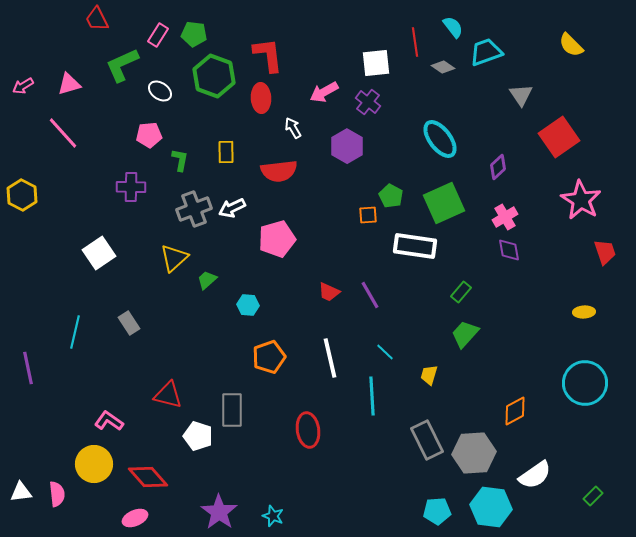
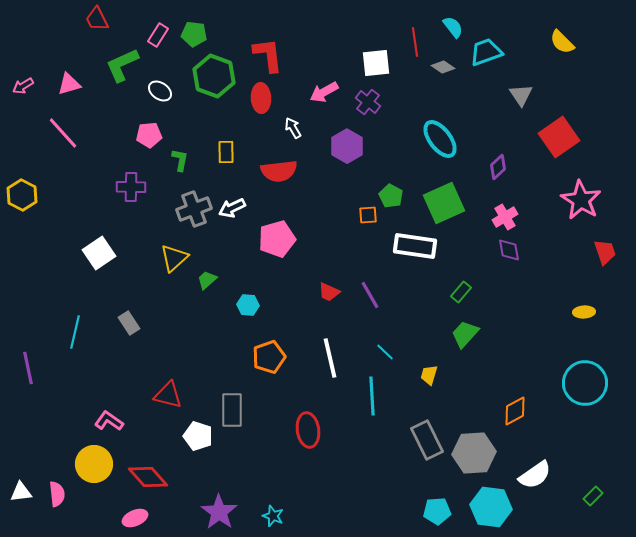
yellow semicircle at (571, 45): moved 9 px left, 3 px up
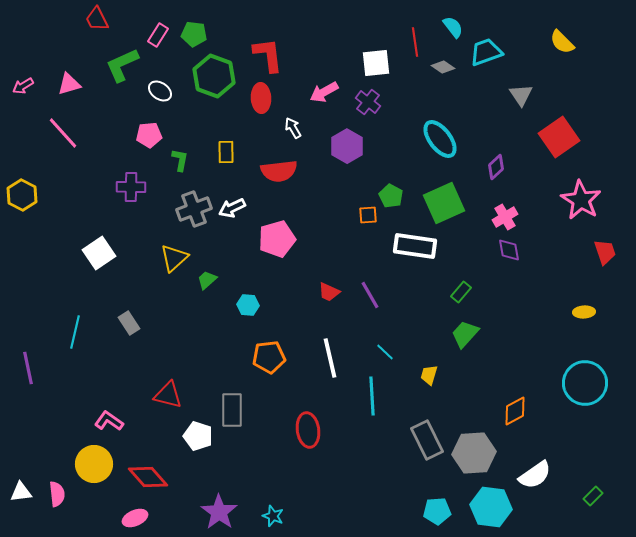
purple diamond at (498, 167): moved 2 px left
orange pentagon at (269, 357): rotated 12 degrees clockwise
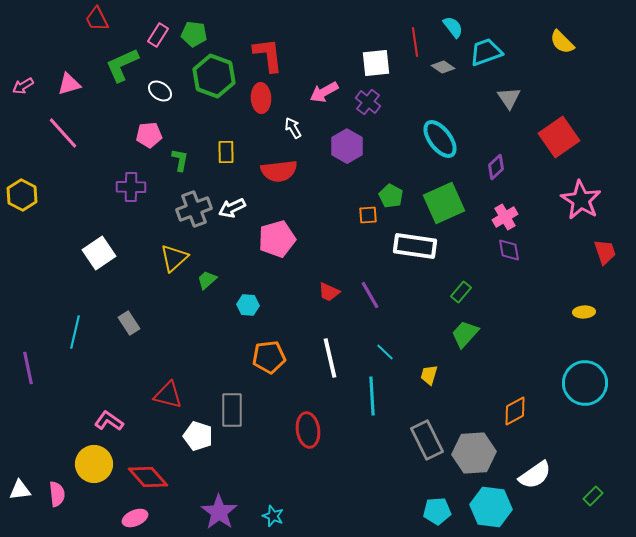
gray triangle at (521, 95): moved 12 px left, 3 px down
white triangle at (21, 492): moved 1 px left, 2 px up
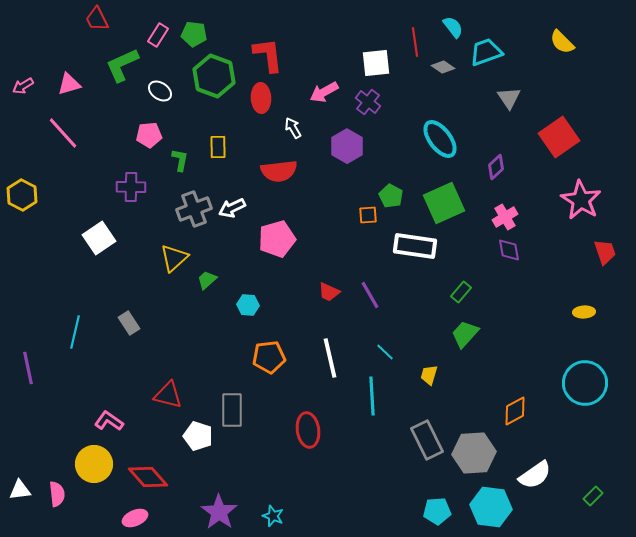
yellow rectangle at (226, 152): moved 8 px left, 5 px up
white square at (99, 253): moved 15 px up
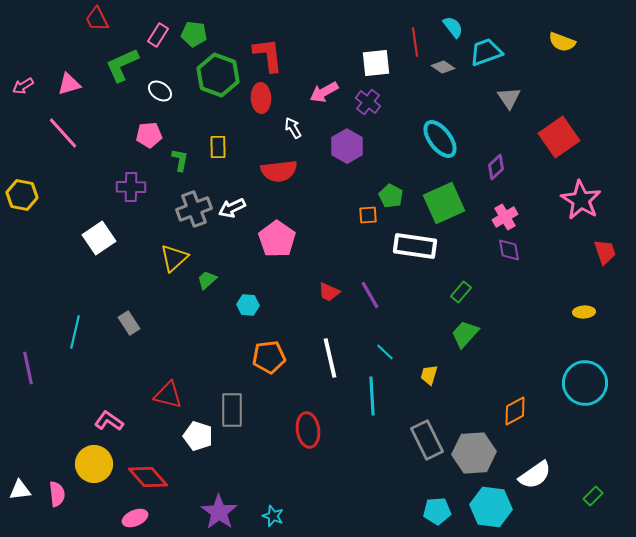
yellow semicircle at (562, 42): rotated 24 degrees counterclockwise
green hexagon at (214, 76): moved 4 px right, 1 px up
yellow hexagon at (22, 195): rotated 16 degrees counterclockwise
pink pentagon at (277, 239): rotated 21 degrees counterclockwise
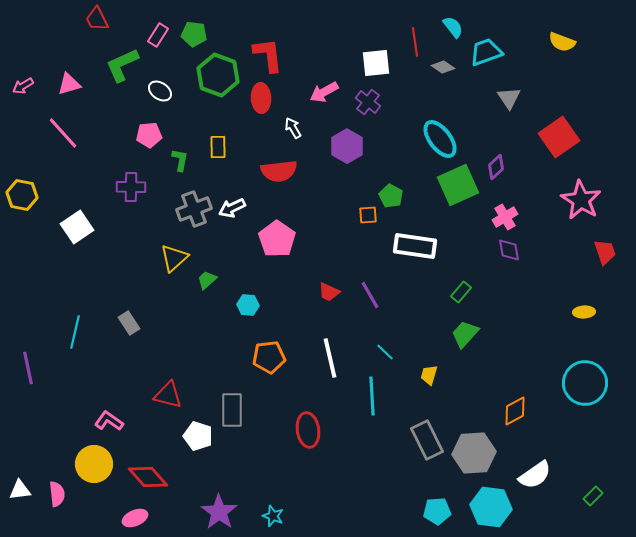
green square at (444, 203): moved 14 px right, 18 px up
white square at (99, 238): moved 22 px left, 11 px up
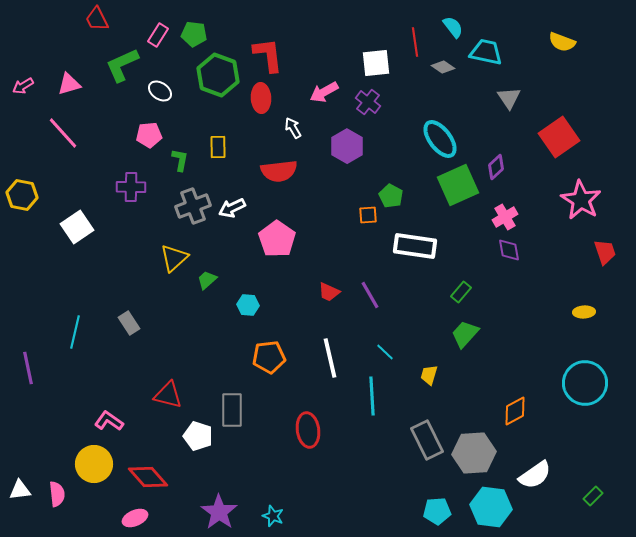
cyan trapezoid at (486, 52): rotated 32 degrees clockwise
gray cross at (194, 209): moved 1 px left, 3 px up
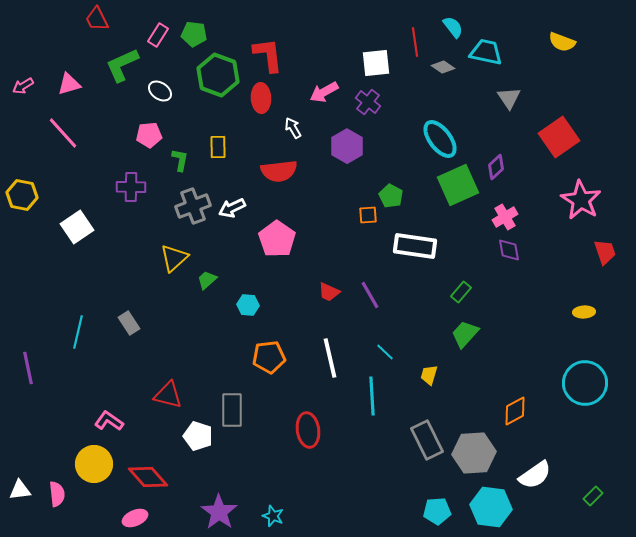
cyan line at (75, 332): moved 3 px right
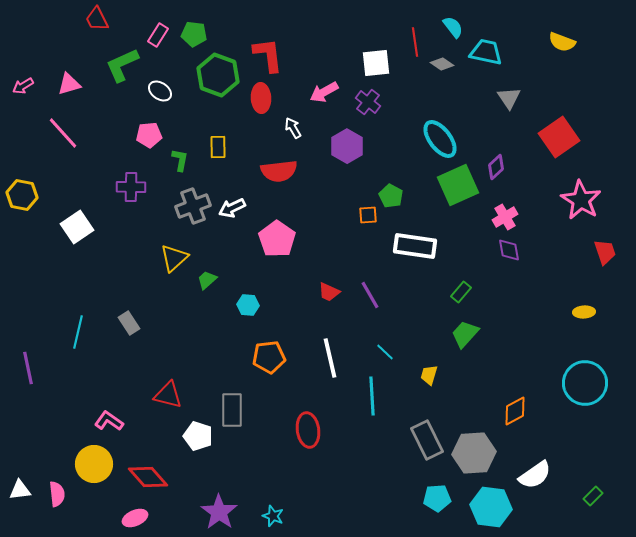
gray diamond at (443, 67): moved 1 px left, 3 px up
cyan pentagon at (437, 511): moved 13 px up
